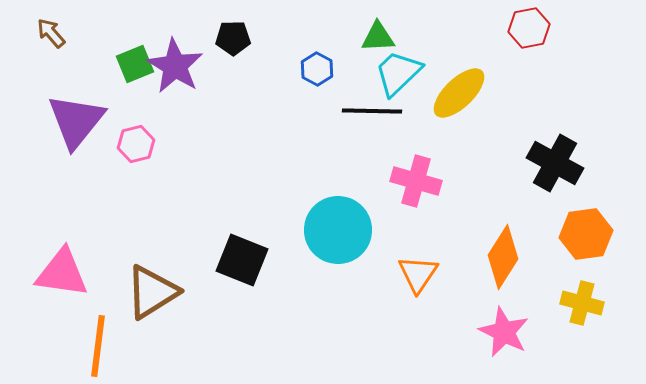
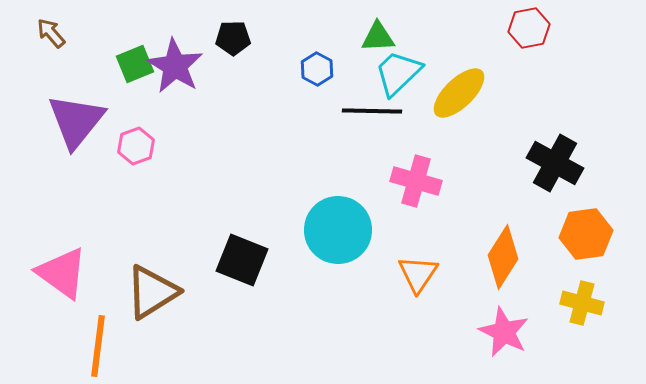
pink hexagon: moved 2 px down; rotated 6 degrees counterclockwise
pink triangle: rotated 28 degrees clockwise
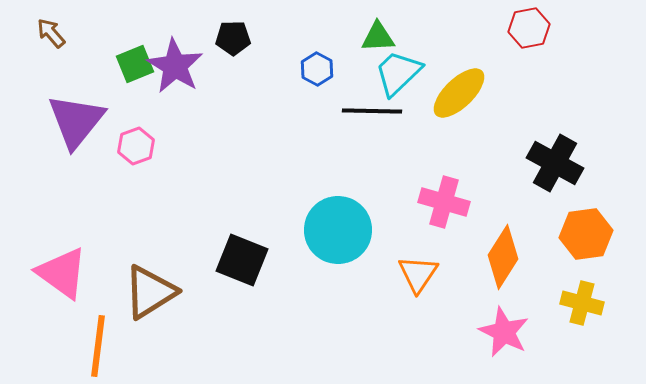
pink cross: moved 28 px right, 21 px down
brown triangle: moved 2 px left
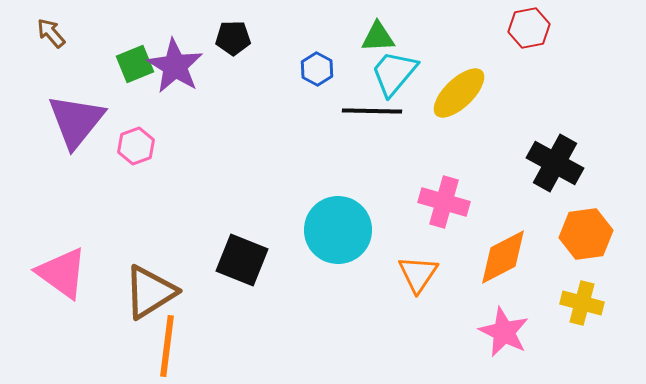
cyan trapezoid: moved 4 px left; rotated 6 degrees counterclockwise
orange diamond: rotated 30 degrees clockwise
orange line: moved 69 px right
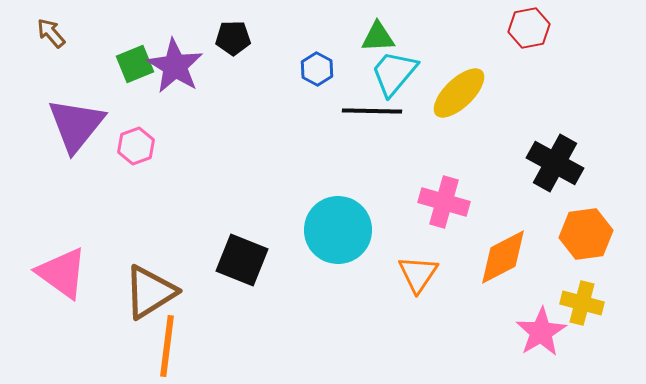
purple triangle: moved 4 px down
pink star: moved 37 px right; rotated 15 degrees clockwise
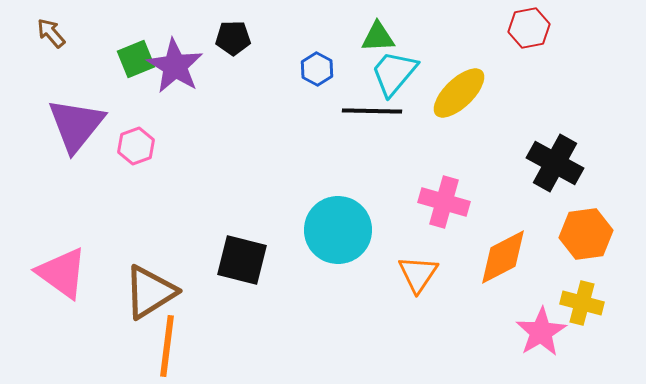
green square: moved 1 px right, 5 px up
black square: rotated 8 degrees counterclockwise
